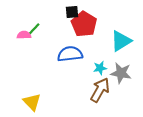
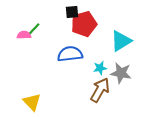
red pentagon: rotated 25 degrees clockwise
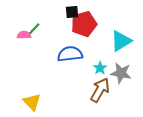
cyan star: rotated 24 degrees counterclockwise
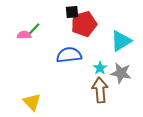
blue semicircle: moved 1 px left, 1 px down
brown arrow: rotated 35 degrees counterclockwise
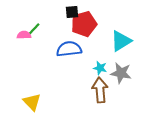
blue semicircle: moved 6 px up
cyan star: rotated 24 degrees counterclockwise
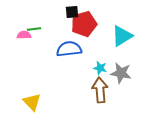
green line: rotated 40 degrees clockwise
cyan triangle: moved 1 px right, 5 px up
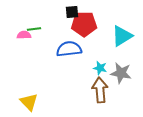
red pentagon: rotated 15 degrees clockwise
yellow triangle: moved 3 px left
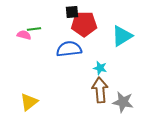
pink semicircle: rotated 16 degrees clockwise
gray star: moved 2 px right, 29 px down
yellow triangle: rotated 36 degrees clockwise
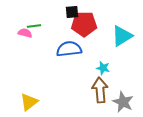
green line: moved 3 px up
pink semicircle: moved 1 px right, 2 px up
cyan star: moved 3 px right
gray star: rotated 15 degrees clockwise
